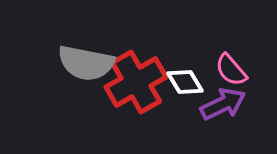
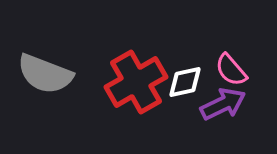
gray semicircle: moved 41 px left, 11 px down; rotated 10 degrees clockwise
white diamond: rotated 72 degrees counterclockwise
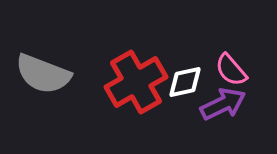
gray semicircle: moved 2 px left
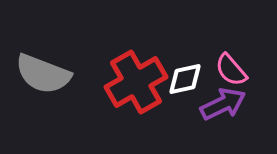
white diamond: moved 3 px up
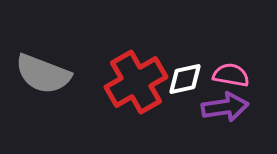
pink semicircle: moved 5 px down; rotated 141 degrees clockwise
purple arrow: moved 2 px right, 3 px down; rotated 18 degrees clockwise
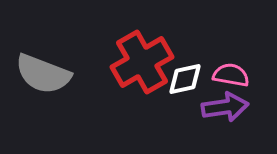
red cross: moved 6 px right, 20 px up
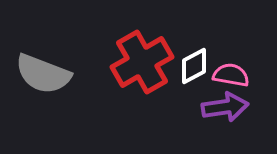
white diamond: moved 9 px right, 13 px up; rotated 15 degrees counterclockwise
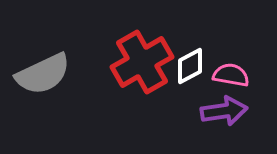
white diamond: moved 4 px left
gray semicircle: rotated 46 degrees counterclockwise
purple arrow: moved 1 px left, 4 px down
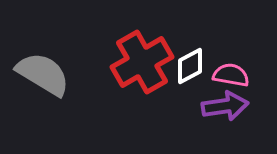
gray semicircle: rotated 124 degrees counterclockwise
purple arrow: moved 1 px right, 5 px up
